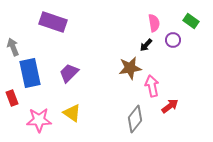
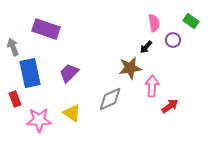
purple rectangle: moved 7 px left, 7 px down
black arrow: moved 2 px down
pink arrow: rotated 15 degrees clockwise
red rectangle: moved 3 px right, 1 px down
gray diamond: moved 25 px left, 20 px up; rotated 28 degrees clockwise
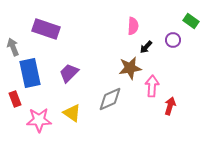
pink semicircle: moved 21 px left, 3 px down; rotated 12 degrees clockwise
red arrow: rotated 36 degrees counterclockwise
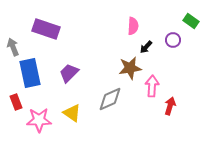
red rectangle: moved 1 px right, 3 px down
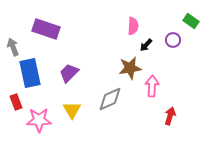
black arrow: moved 2 px up
red arrow: moved 10 px down
yellow triangle: moved 3 px up; rotated 24 degrees clockwise
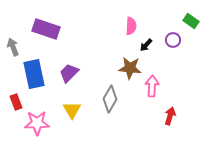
pink semicircle: moved 2 px left
brown star: rotated 15 degrees clockwise
blue rectangle: moved 4 px right, 1 px down
gray diamond: rotated 36 degrees counterclockwise
pink star: moved 2 px left, 3 px down
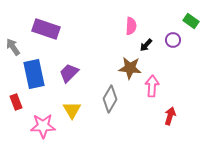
gray arrow: rotated 12 degrees counterclockwise
pink star: moved 6 px right, 3 px down
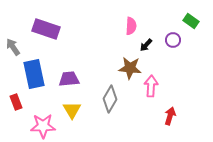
purple trapezoid: moved 6 px down; rotated 40 degrees clockwise
pink arrow: moved 1 px left
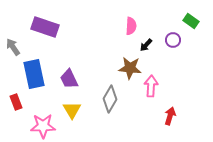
purple rectangle: moved 1 px left, 2 px up
purple trapezoid: rotated 110 degrees counterclockwise
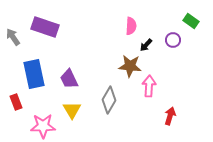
gray arrow: moved 10 px up
brown star: moved 2 px up
pink arrow: moved 2 px left
gray diamond: moved 1 px left, 1 px down
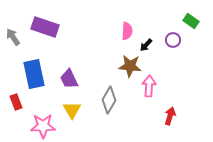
pink semicircle: moved 4 px left, 5 px down
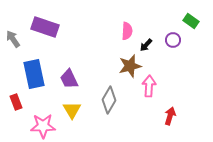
gray arrow: moved 2 px down
brown star: rotated 20 degrees counterclockwise
